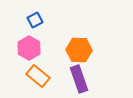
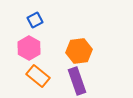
orange hexagon: moved 1 px down; rotated 10 degrees counterclockwise
purple rectangle: moved 2 px left, 2 px down
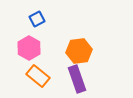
blue square: moved 2 px right, 1 px up
purple rectangle: moved 2 px up
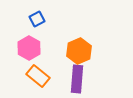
orange hexagon: rotated 15 degrees counterclockwise
purple rectangle: rotated 24 degrees clockwise
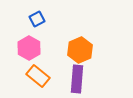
orange hexagon: moved 1 px right, 1 px up
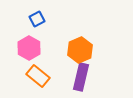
purple rectangle: moved 4 px right, 2 px up; rotated 8 degrees clockwise
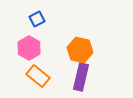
orange hexagon: rotated 25 degrees counterclockwise
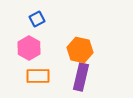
orange rectangle: rotated 40 degrees counterclockwise
